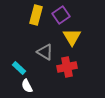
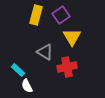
cyan rectangle: moved 1 px left, 2 px down
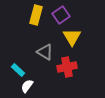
white semicircle: rotated 64 degrees clockwise
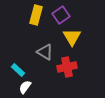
white semicircle: moved 2 px left, 1 px down
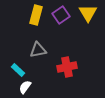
yellow triangle: moved 16 px right, 24 px up
gray triangle: moved 7 px left, 2 px up; rotated 42 degrees counterclockwise
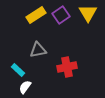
yellow rectangle: rotated 42 degrees clockwise
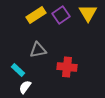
red cross: rotated 18 degrees clockwise
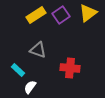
yellow triangle: rotated 24 degrees clockwise
gray triangle: rotated 30 degrees clockwise
red cross: moved 3 px right, 1 px down
white semicircle: moved 5 px right
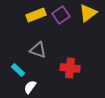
yellow rectangle: rotated 12 degrees clockwise
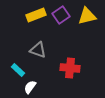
yellow triangle: moved 1 px left, 3 px down; rotated 24 degrees clockwise
